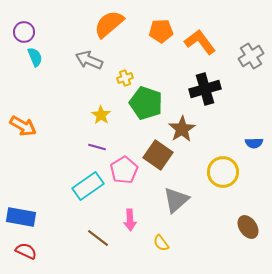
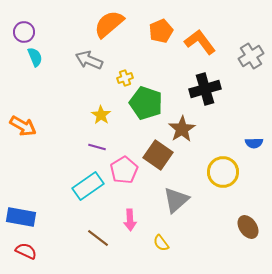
orange pentagon: rotated 20 degrees counterclockwise
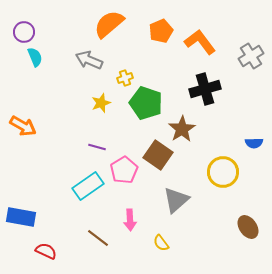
yellow star: moved 12 px up; rotated 18 degrees clockwise
red semicircle: moved 20 px right
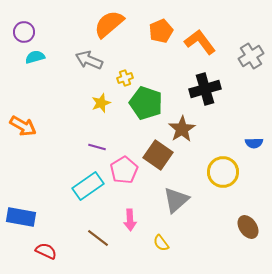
cyan semicircle: rotated 84 degrees counterclockwise
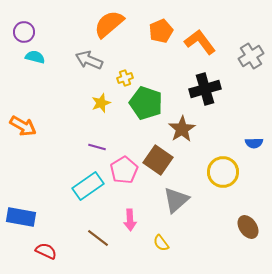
cyan semicircle: rotated 30 degrees clockwise
brown square: moved 5 px down
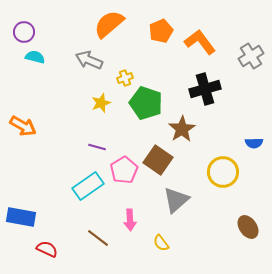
red semicircle: moved 1 px right, 2 px up
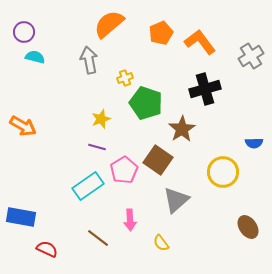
orange pentagon: moved 2 px down
gray arrow: rotated 56 degrees clockwise
yellow star: moved 16 px down
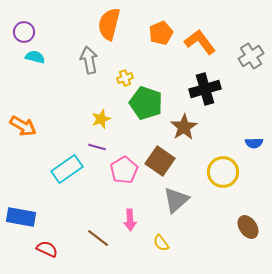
orange semicircle: rotated 36 degrees counterclockwise
brown star: moved 2 px right, 2 px up
brown square: moved 2 px right, 1 px down
cyan rectangle: moved 21 px left, 17 px up
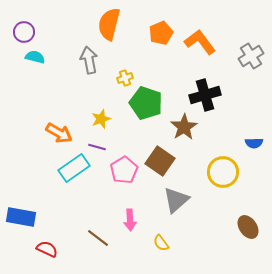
black cross: moved 6 px down
orange arrow: moved 36 px right, 7 px down
cyan rectangle: moved 7 px right, 1 px up
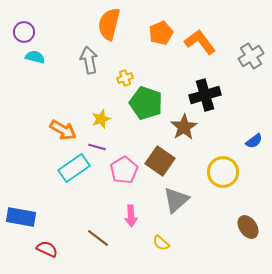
orange arrow: moved 4 px right, 3 px up
blue semicircle: moved 2 px up; rotated 36 degrees counterclockwise
pink arrow: moved 1 px right, 4 px up
yellow semicircle: rotated 12 degrees counterclockwise
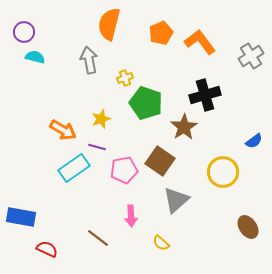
pink pentagon: rotated 20 degrees clockwise
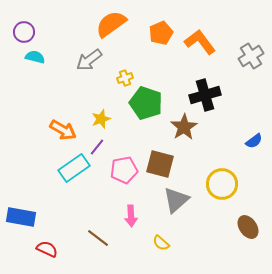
orange semicircle: moved 2 px right; rotated 40 degrees clockwise
gray arrow: rotated 116 degrees counterclockwise
purple line: rotated 66 degrees counterclockwise
brown square: moved 3 px down; rotated 20 degrees counterclockwise
yellow circle: moved 1 px left, 12 px down
